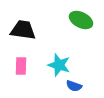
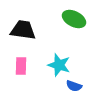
green ellipse: moved 7 px left, 1 px up
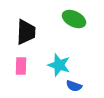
black trapezoid: moved 3 px right, 2 px down; rotated 84 degrees clockwise
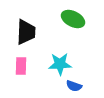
green ellipse: moved 1 px left
cyan star: moved 1 px right, 1 px up; rotated 20 degrees counterclockwise
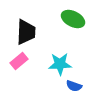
pink rectangle: moved 2 px left, 5 px up; rotated 48 degrees clockwise
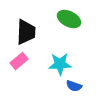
green ellipse: moved 4 px left
